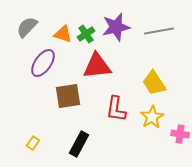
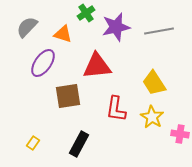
green cross: moved 21 px up
yellow star: rotated 10 degrees counterclockwise
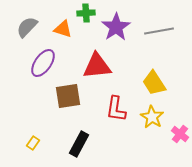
green cross: rotated 30 degrees clockwise
purple star: rotated 20 degrees counterclockwise
orange triangle: moved 5 px up
pink cross: rotated 30 degrees clockwise
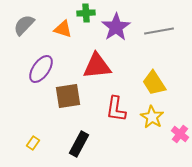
gray semicircle: moved 3 px left, 2 px up
purple ellipse: moved 2 px left, 6 px down
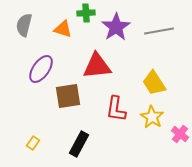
gray semicircle: rotated 30 degrees counterclockwise
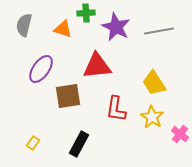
purple star: rotated 12 degrees counterclockwise
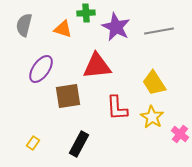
red L-shape: moved 1 px right, 1 px up; rotated 12 degrees counterclockwise
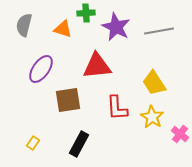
brown square: moved 4 px down
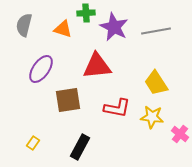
purple star: moved 2 px left
gray line: moved 3 px left
yellow trapezoid: moved 2 px right
red L-shape: rotated 76 degrees counterclockwise
yellow star: rotated 25 degrees counterclockwise
black rectangle: moved 1 px right, 3 px down
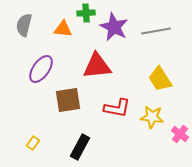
orange triangle: rotated 12 degrees counterclockwise
yellow trapezoid: moved 4 px right, 4 px up
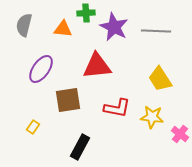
gray line: rotated 12 degrees clockwise
yellow rectangle: moved 16 px up
